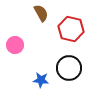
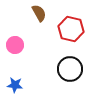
brown semicircle: moved 2 px left
black circle: moved 1 px right, 1 px down
blue star: moved 26 px left, 5 px down
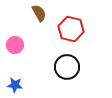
black circle: moved 3 px left, 2 px up
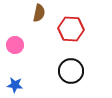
brown semicircle: rotated 42 degrees clockwise
red hexagon: rotated 10 degrees counterclockwise
black circle: moved 4 px right, 4 px down
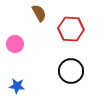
brown semicircle: rotated 42 degrees counterclockwise
pink circle: moved 1 px up
blue star: moved 2 px right, 1 px down
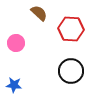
brown semicircle: rotated 18 degrees counterclockwise
pink circle: moved 1 px right, 1 px up
blue star: moved 3 px left, 1 px up
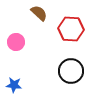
pink circle: moved 1 px up
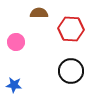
brown semicircle: rotated 42 degrees counterclockwise
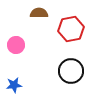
red hexagon: rotated 15 degrees counterclockwise
pink circle: moved 3 px down
blue star: rotated 14 degrees counterclockwise
